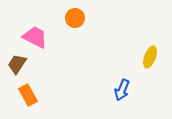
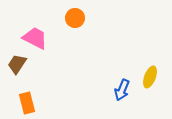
pink trapezoid: moved 1 px down
yellow ellipse: moved 20 px down
orange rectangle: moved 1 px left, 8 px down; rotated 15 degrees clockwise
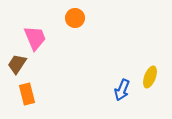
pink trapezoid: rotated 40 degrees clockwise
orange rectangle: moved 9 px up
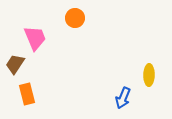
brown trapezoid: moved 2 px left
yellow ellipse: moved 1 px left, 2 px up; rotated 20 degrees counterclockwise
blue arrow: moved 1 px right, 8 px down
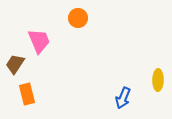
orange circle: moved 3 px right
pink trapezoid: moved 4 px right, 3 px down
yellow ellipse: moved 9 px right, 5 px down
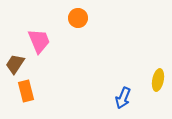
yellow ellipse: rotated 10 degrees clockwise
orange rectangle: moved 1 px left, 3 px up
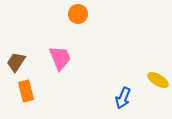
orange circle: moved 4 px up
pink trapezoid: moved 21 px right, 17 px down
brown trapezoid: moved 1 px right, 2 px up
yellow ellipse: rotated 70 degrees counterclockwise
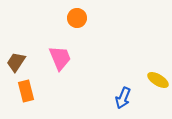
orange circle: moved 1 px left, 4 px down
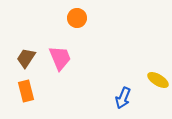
brown trapezoid: moved 10 px right, 4 px up
